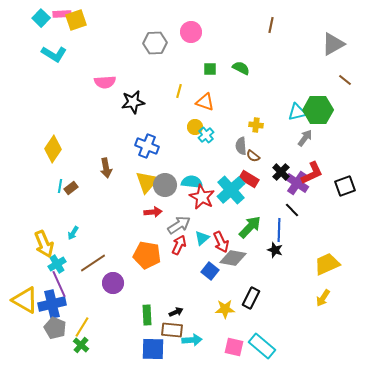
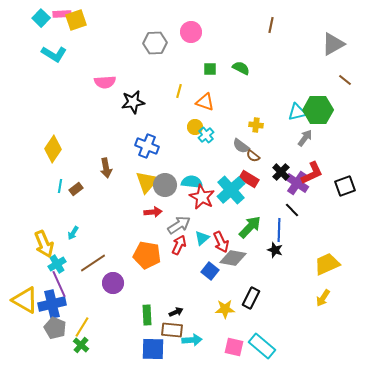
gray semicircle at (241, 146): rotated 48 degrees counterclockwise
brown rectangle at (71, 188): moved 5 px right, 1 px down
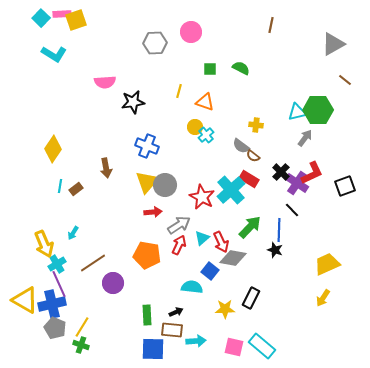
cyan semicircle at (192, 182): moved 105 px down
cyan arrow at (192, 340): moved 4 px right, 1 px down
green cross at (81, 345): rotated 21 degrees counterclockwise
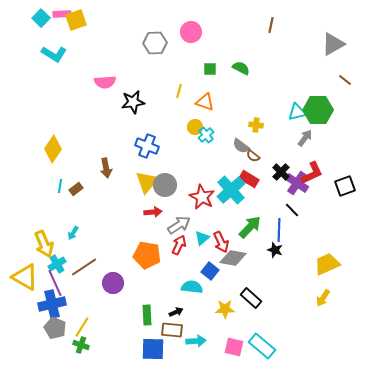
brown line at (93, 263): moved 9 px left, 4 px down
purple line at (59, 284): moved 4 px left, 1 px up
black rectangle at (251, 298): rotated 75 degrees counterclockwise
yellow triangle at (25, 300): moved 23 px up
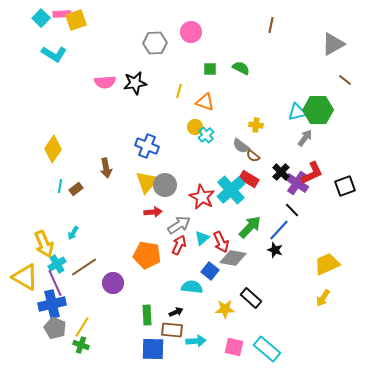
black star at (133, 102): moved 2 px right, 19 px up
blue line at (279, 230): rotated 40 degrees clockwise
cyan rectangle at (262, 346): moved 5 px right, 3 px down
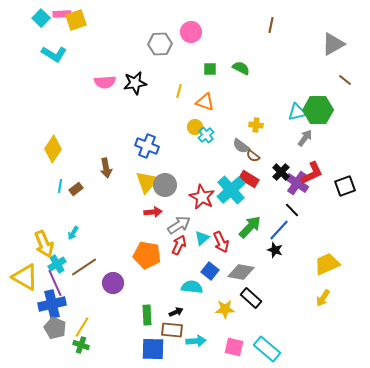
gray hexagon at (155, 43): moved 5 px right, 1 px down
gray diamond at (233, 258): moved 8 px right, 14 px down
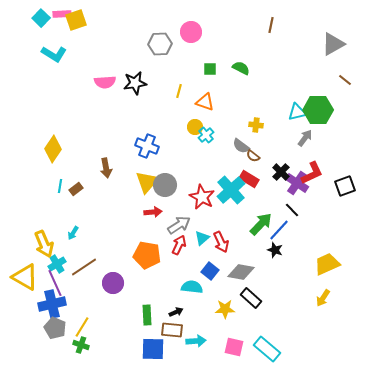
green arrow at (250, 227): moved 11 px right, 3 px up
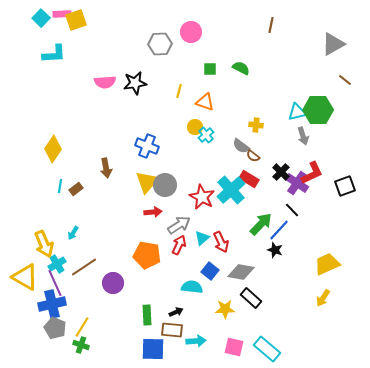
cyan L-shape at (54, 54): rotated 35 degrees counterclockwise
gray arrow at (305, 138): moved 2 px left, 2 px up; rotated 126 degrees clockwise
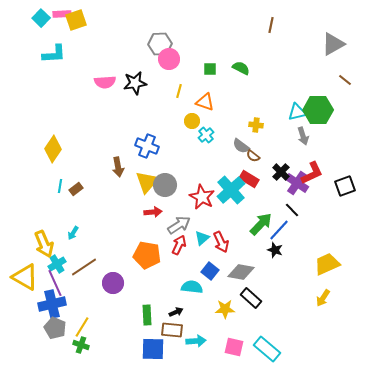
pink circle at (191, 32): moved 22 px left, 27 px down
yellow circle at (195, 127): moved 3 px left, 6 px up
brown arrow at (106, 168): moved 12 px right, 1 px up
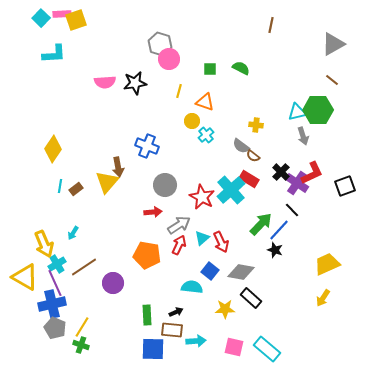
gray hexagon at (160, 44): rotated 20 degrees clockwise
brown line at (345, 80): moved 13 px left
yellow triangle at (147, 182): moved 40 px left
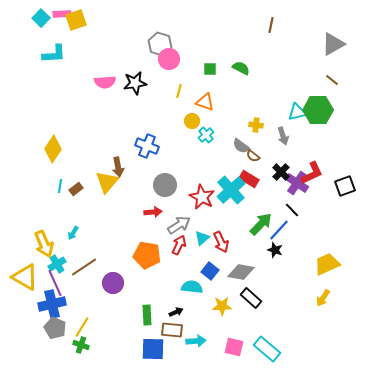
gray arrow at (303, 136): moved 20 px left
yellow star at (225, 309): moved 3 px left, 3 px up
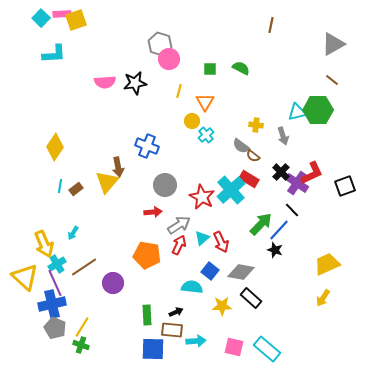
orange triangle at (205, 102): rotated 42 degrees clockwise
yellow diamond at (53, 149): moved 2 px right, 2 px up
yellow triangle at (25, 277): rotated 12 degrees clockwise
